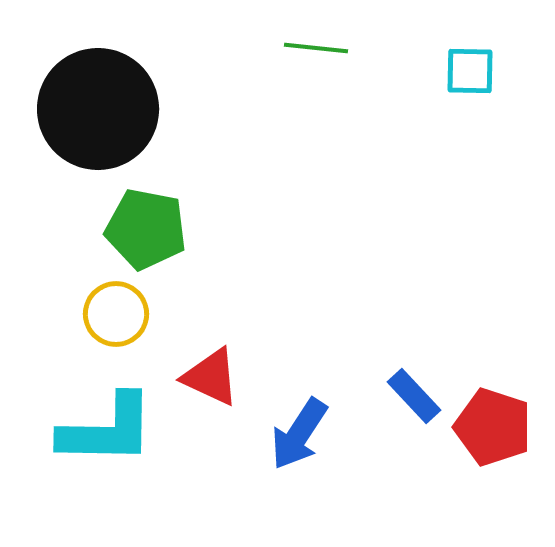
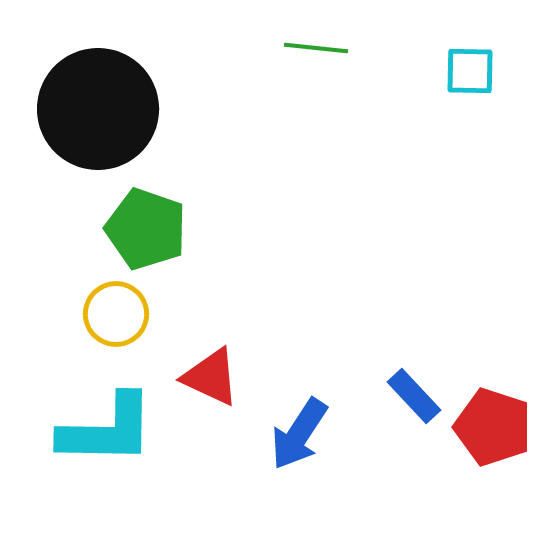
green pentagon: rotated 8 degrees clockwise
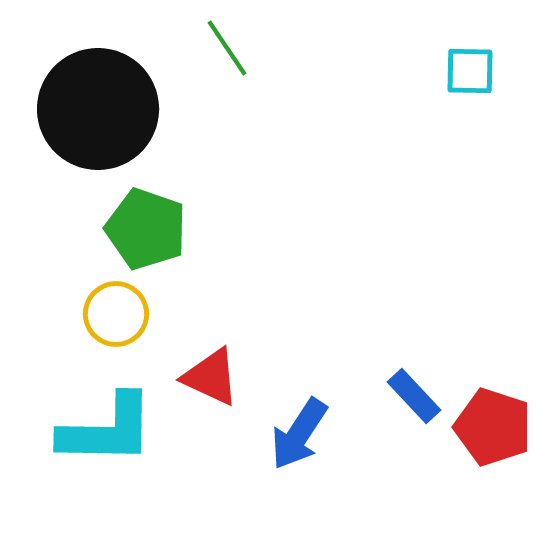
green line: moved 89 px left; rotated 50 degrees clockwise
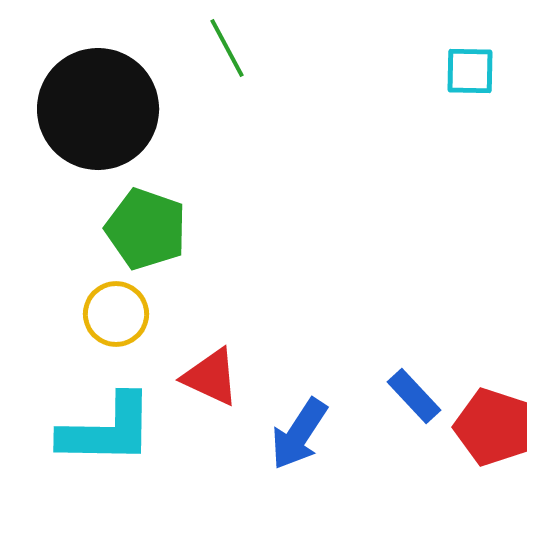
green line: rotated 6 degrees clockwise
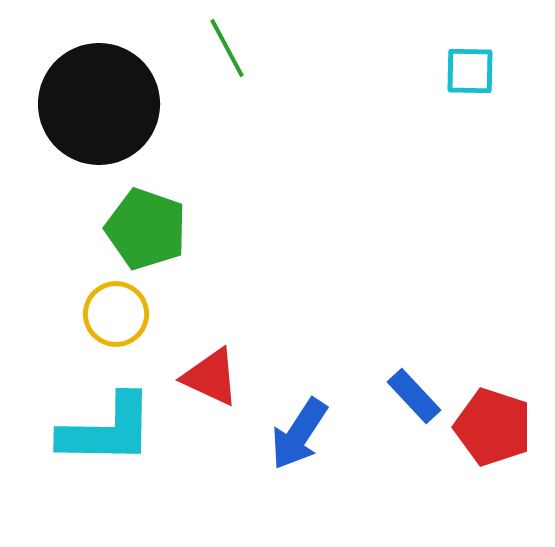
black circle: moved 1 px right, 5 px up
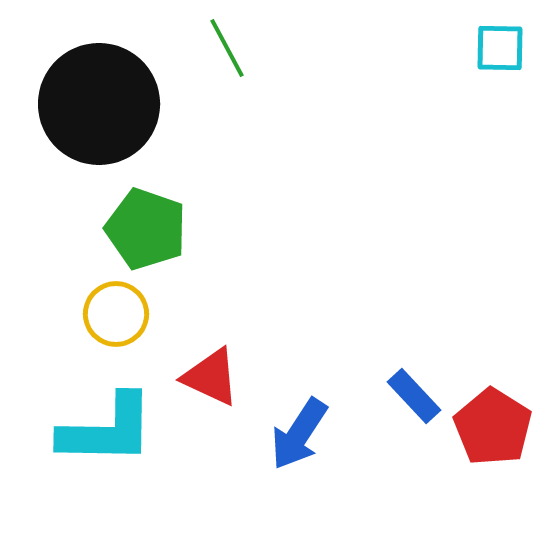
cyan square: moved 30 px right, 23 px up
red pentagon: rotated 14 degrees clockwise
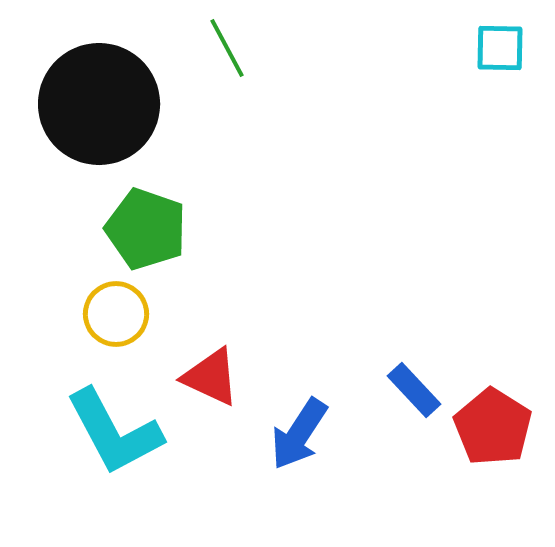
blue rectangle: moved 6 px up
cyan L-shape: moved 7 px right, 2 px down; rotated 61 degrees clockwise
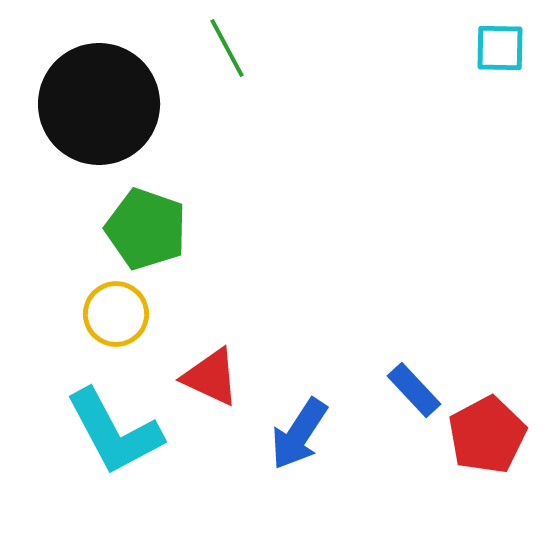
red pentagon: moved 6 px left, 8 px down; rotated 12 degrees clockwise
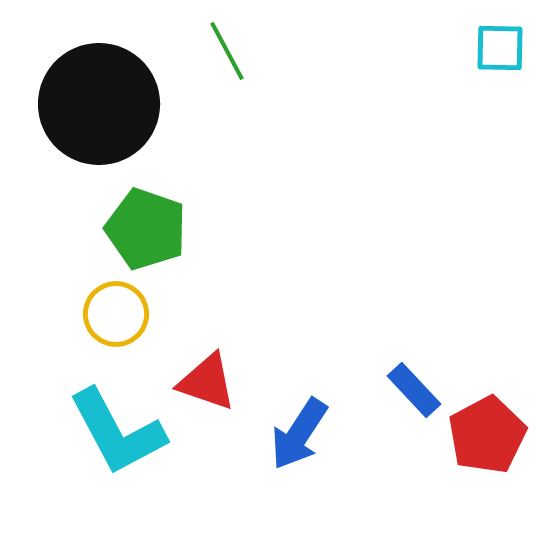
green line: moved 3 px down
red triangle: moved 4 px left, 5 px down; rotated 6 degrees counterclockwise
cyan L-shape: moved 3 px right
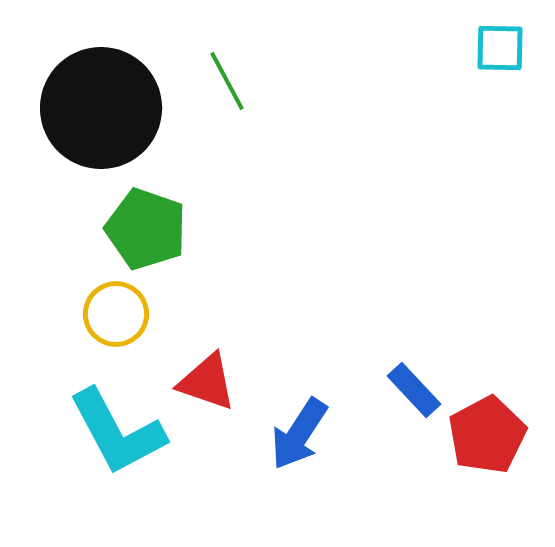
green line: moved 30 px down
black circle: moved 2 px right, 4 px down
